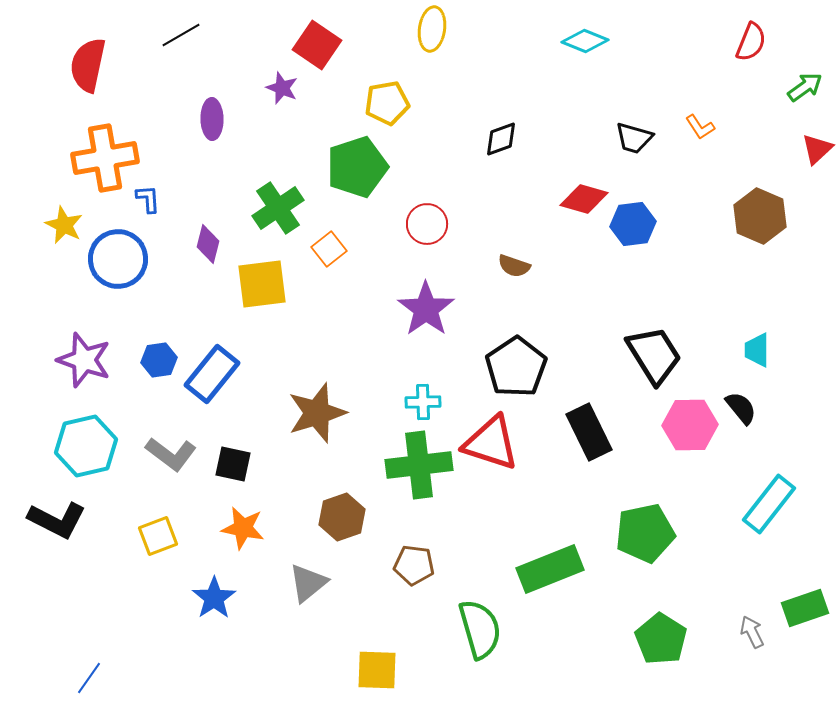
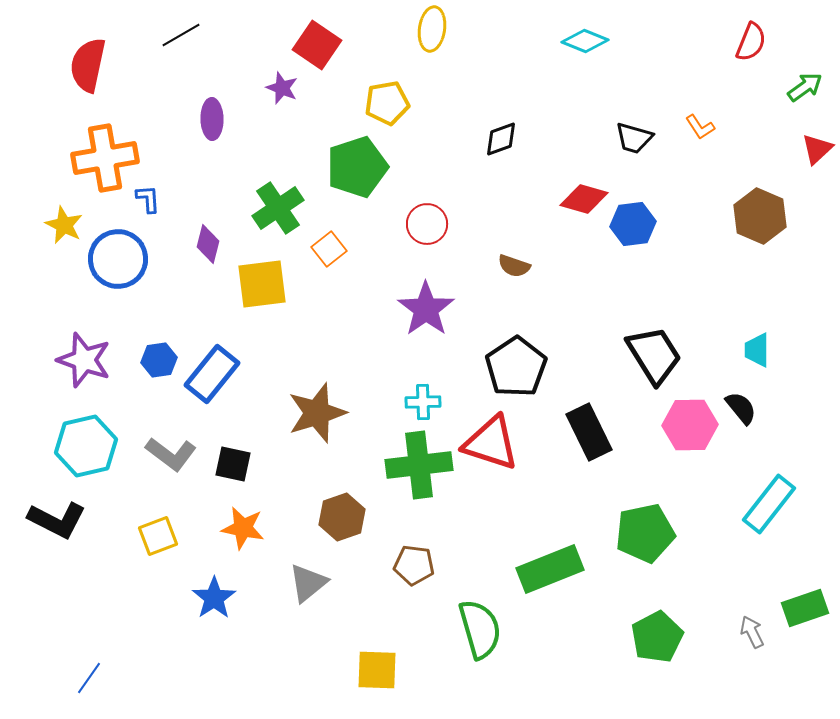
green pentagon at (661, 639): moved 4 px left, 2 px up; rotated 12 degrees clockwise
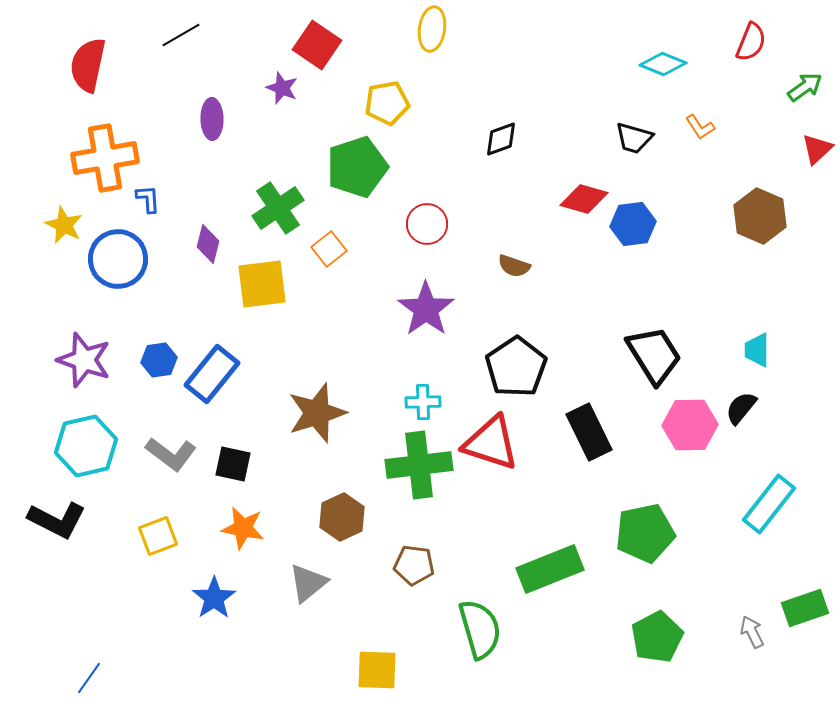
cyan diamond at (585, 41): moved 78 px right, 23 px down
black semicircle at (741, 408): rotated 102 degrees counterclockwise
brown hexagon at (342, 517): rotated 6 degrees counterclockwise
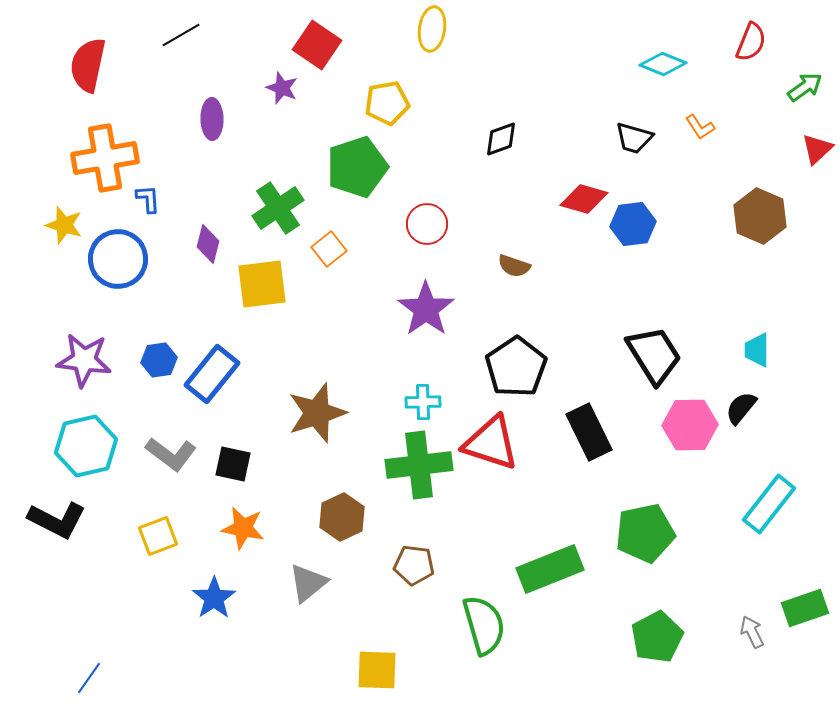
yellow star at (64, 225): rotated 9 degrees counterclockwise
purple star at (84, 360): rotated 12 degrees counterclockwise
green semicircle at (480, 629): moved 4 px right, 4 px up
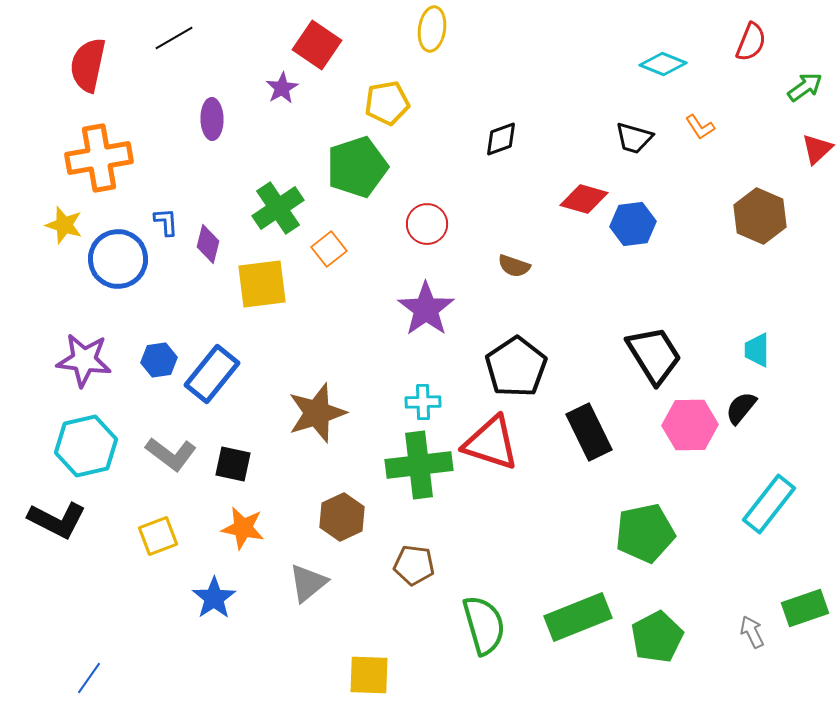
black line at (181, 35): moved 7 px left, 3 px down
purple star at (282, 88): rotated 20 degrees clockwise
orange cross at (105, 158): moved 6 px left
blue L-shape at (148, 199): moved 18 px right, 23 px down
green rectangle at (550, 569): moved 28 px right, 48 px down
yellow square at (377, 670): moved 8 px left, 5 px down
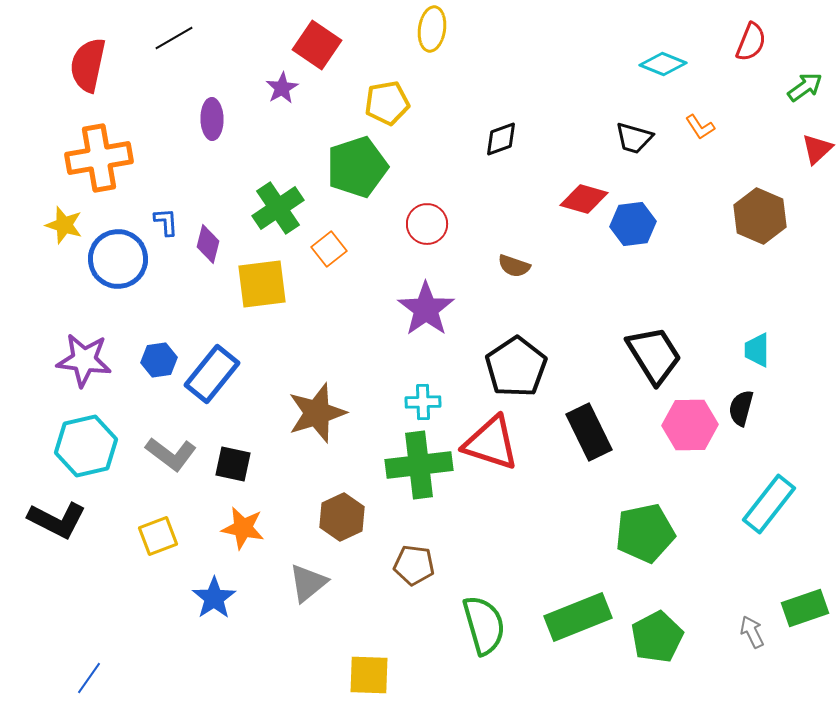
black semicircle at (741, 408): rotated 24 degrees counterclockwise
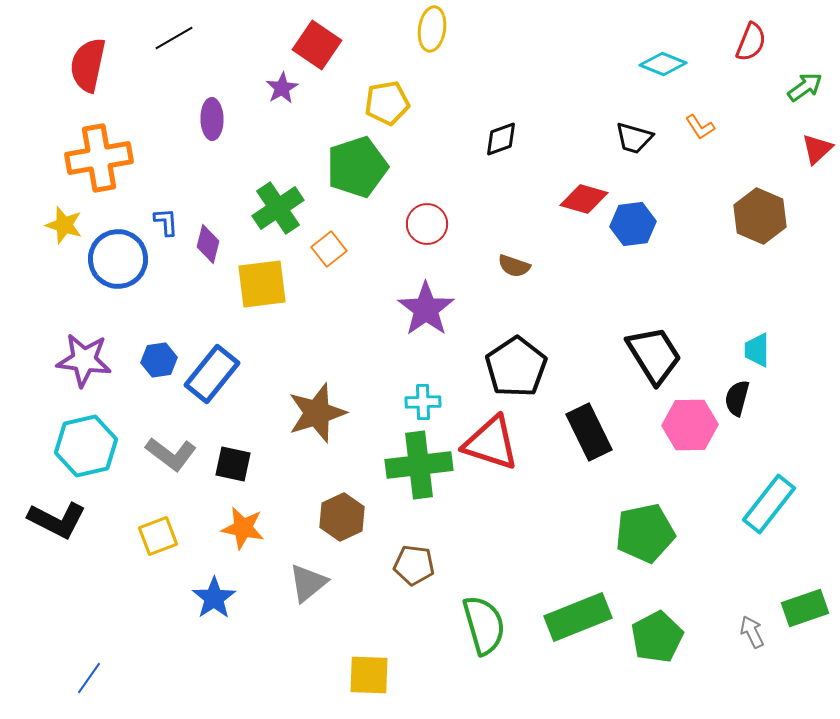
black semicircle at (741, 408): moved 4 px left, 10 px up
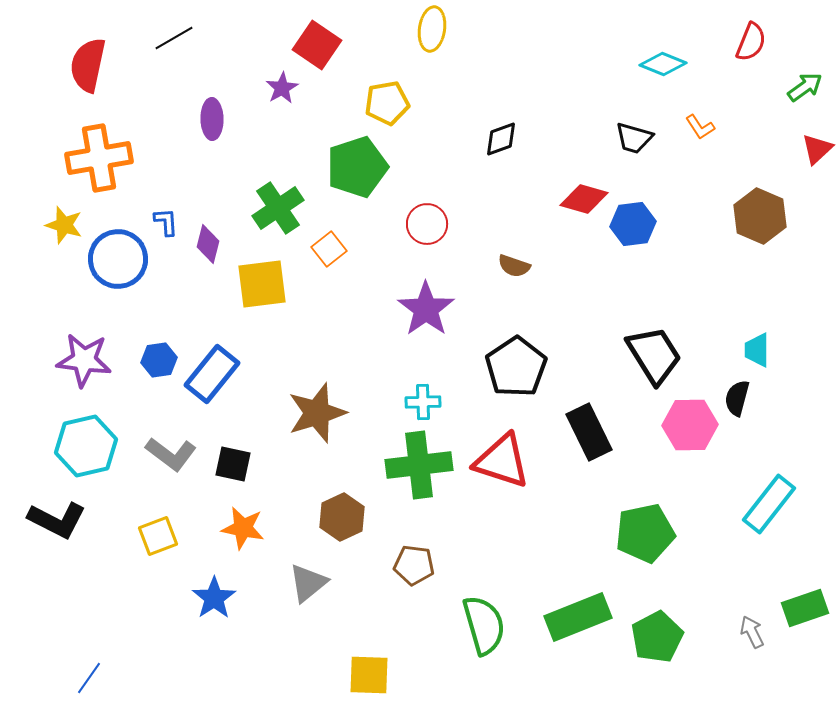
red triangle at (491, 443): moved 11 px right, 18 px down
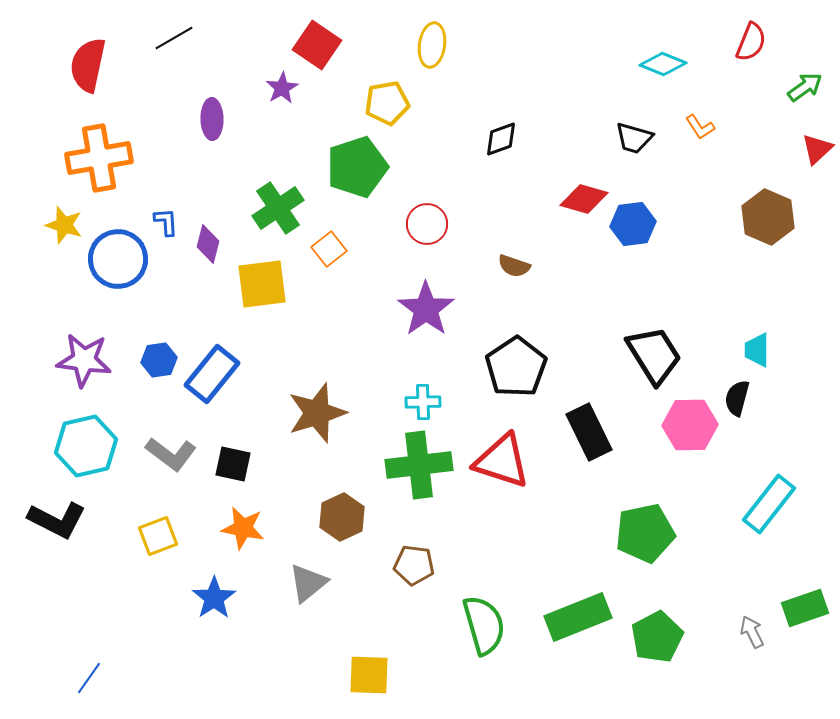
yellow ellipse at (432, 29): moved 16 px down
brown hexagon at (760, 216): moved 8 px right, 1 px down
